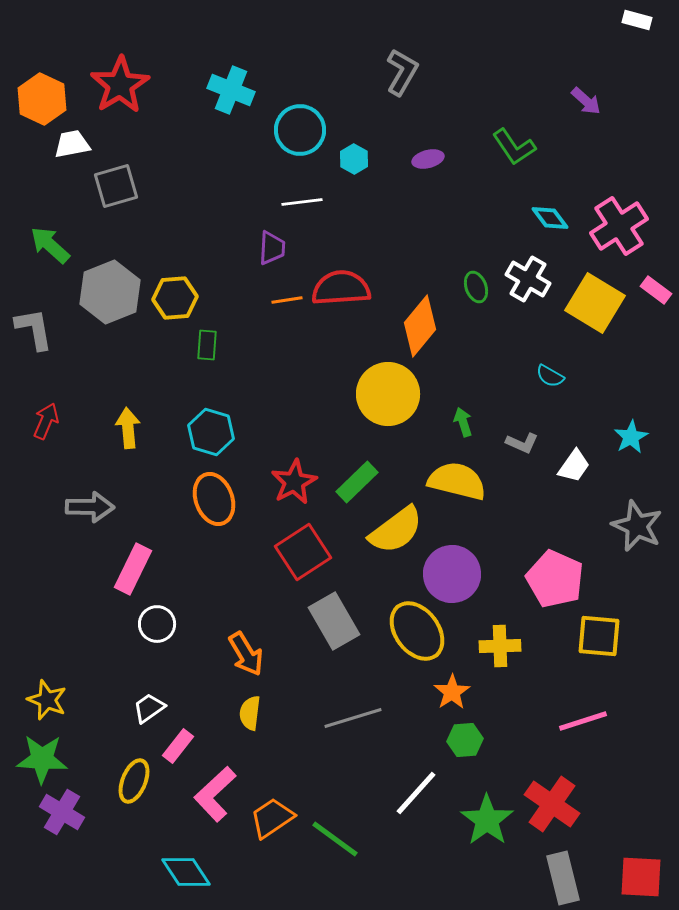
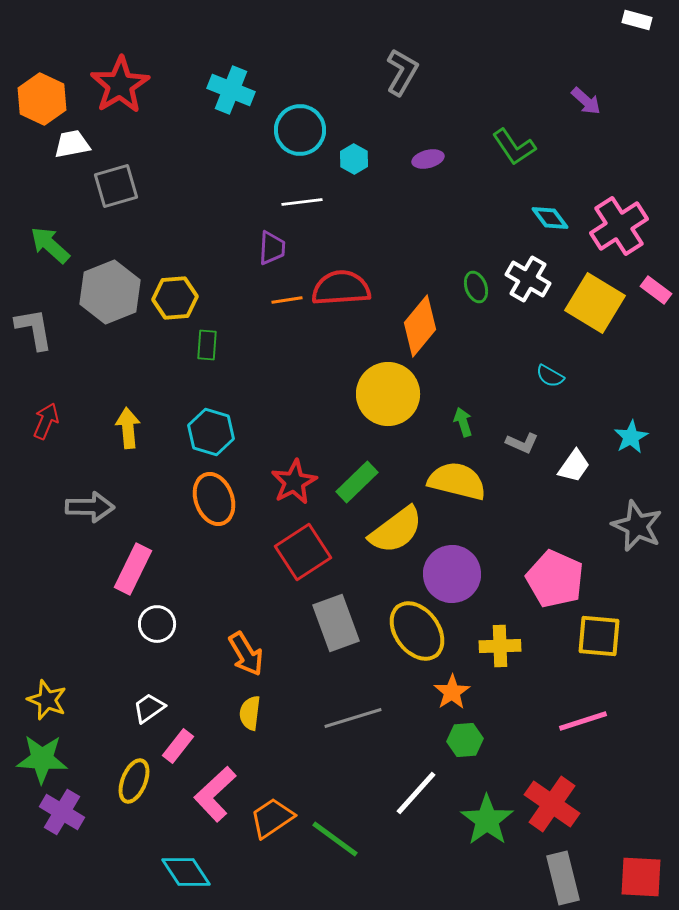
gray rectangle at (334, 621): moved 2 px right, 2 px down; rotated 10 degrees clockwise
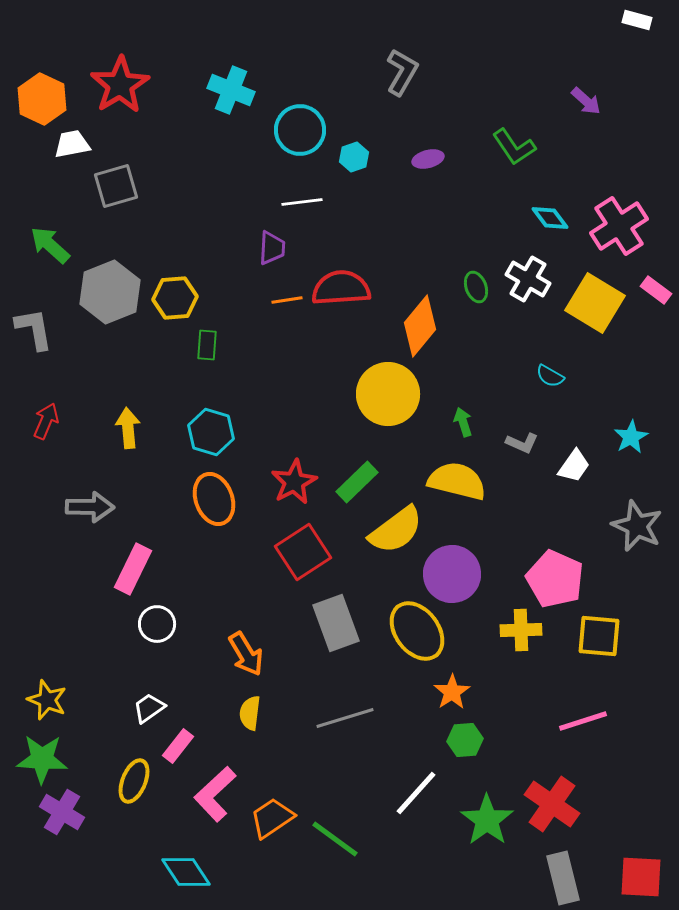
cyan hexagon at (354, 159): moved 2 px up; rotated 12 degrees clockwise
yellow cross at (500, 646): moved 21 px right, 16 px up
gray line at (353, 718): moved 8 px left
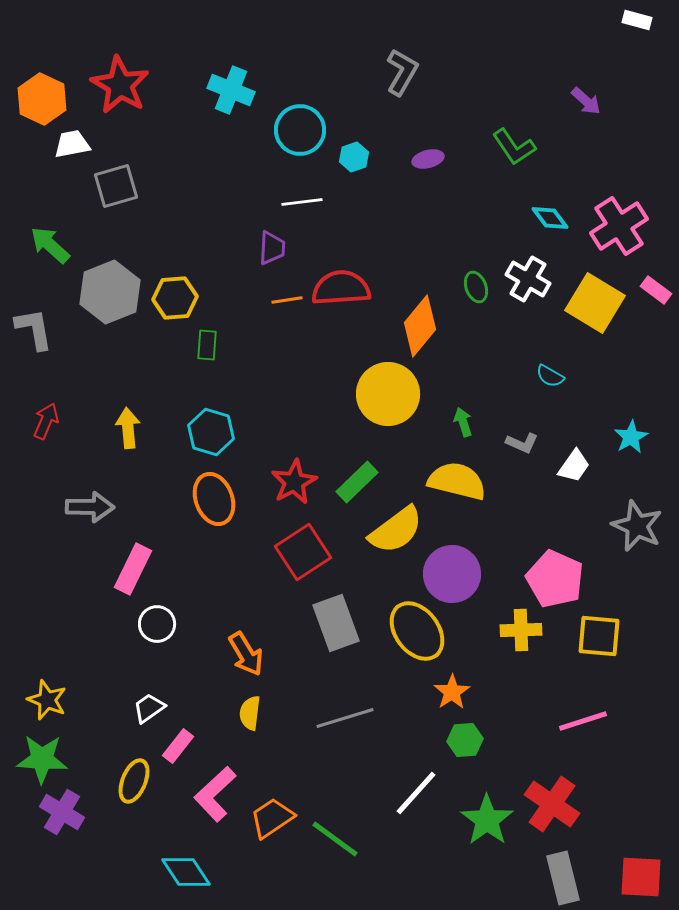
red star at (120, 85): rotated 10 degrees counterclockwise
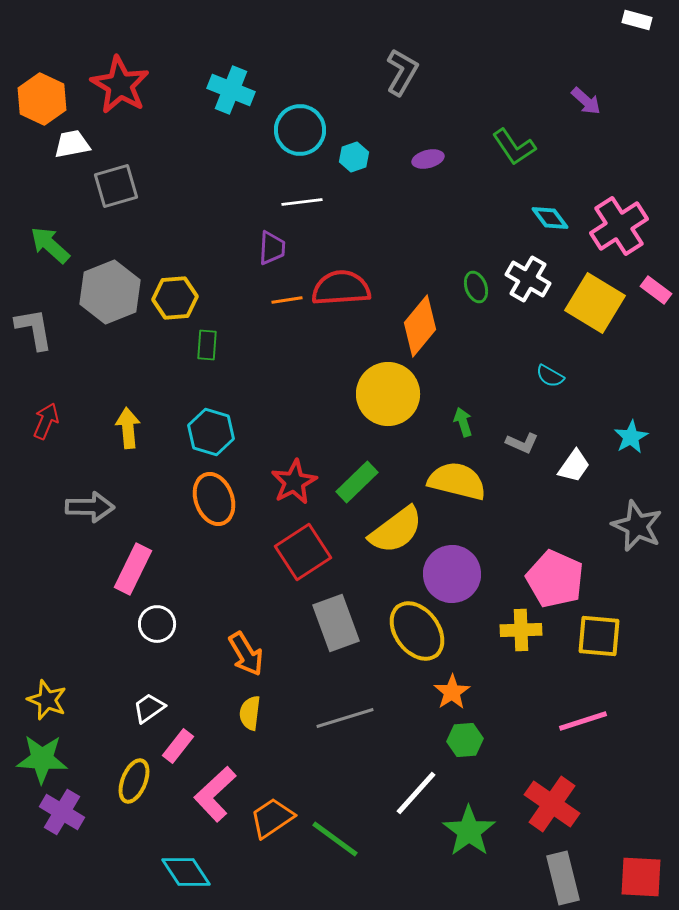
green star at (487, 820): moved 18 px left, 11 px down
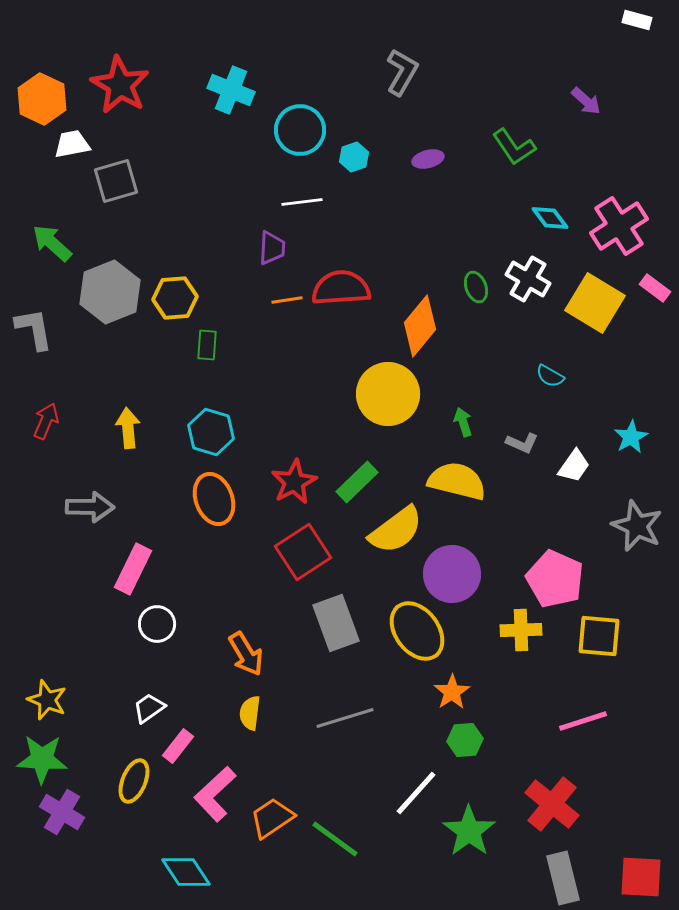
gray square at (116, 186): moved 5 px up
green arrow at (50, 245): moved 2 px right, 2 px up
pink rectangle at (656, 290): moved 1 px left, 2 px up
red cross at (552, 804): rotated 4 degrees clockwise
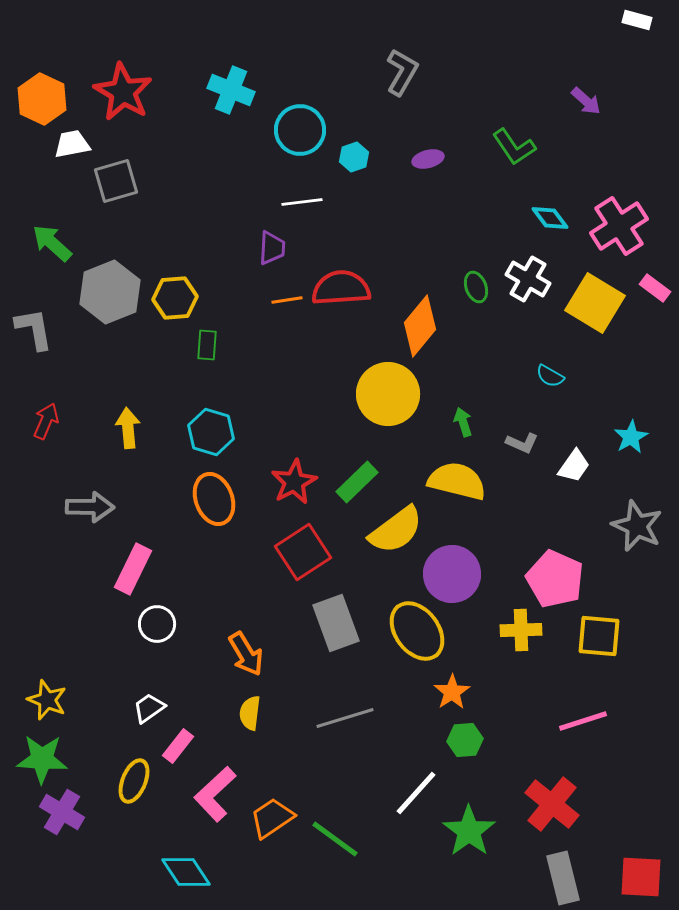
red star at (120, 85): moved 3 px right, 7 px down
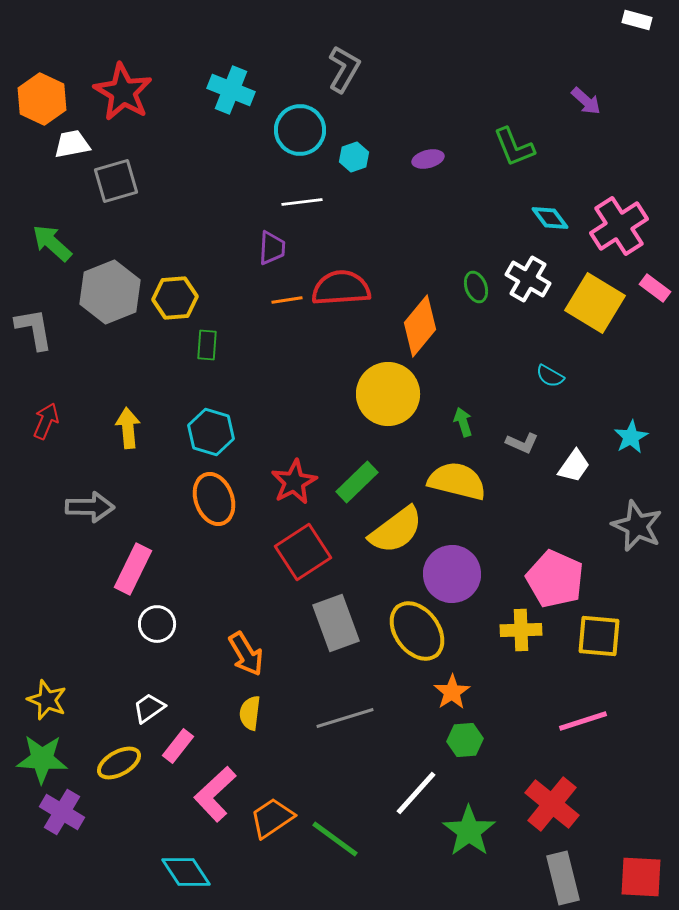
gray L-shape at (402, 72): moved 58 px left, 3 px up
green L-shape at (514, 147): rotated 12 degrees clockwise
yellow ellipse at (134, 781): moved 15 px left, 18 px up; rotated 39 degrees clockwise
